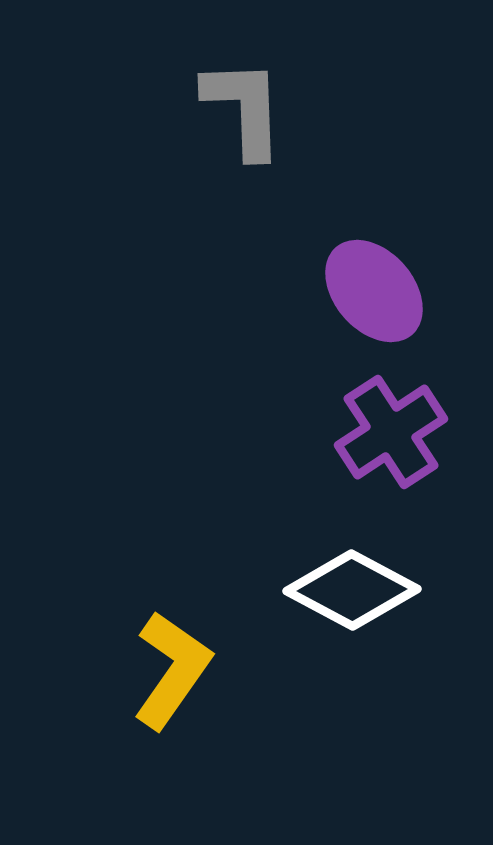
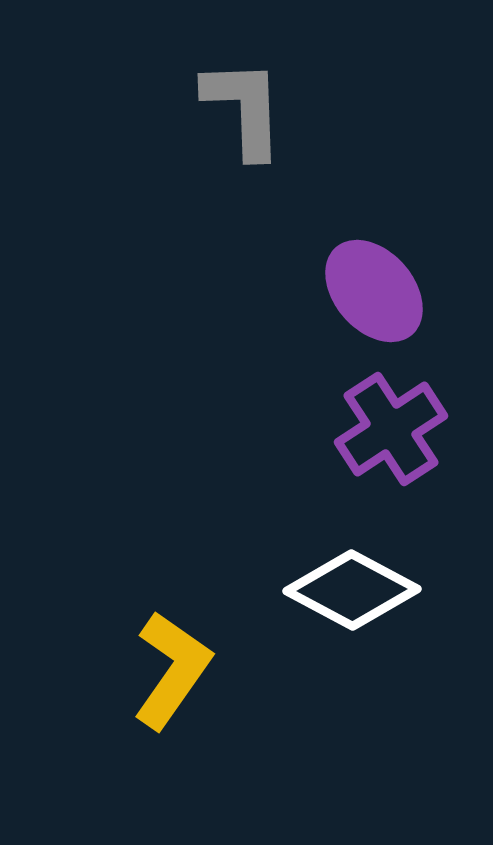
purple cross: moved 3 px up
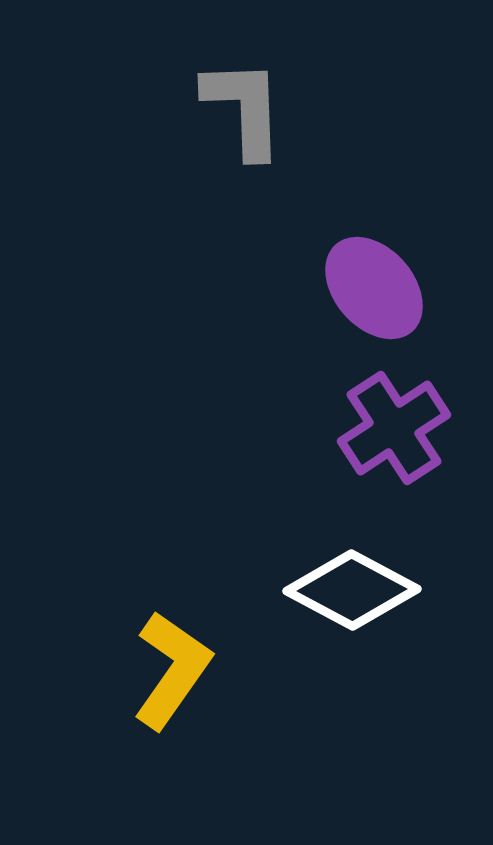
purple ellipse: moved 3 px up
purple cross: moved 3 px right, 1 px up
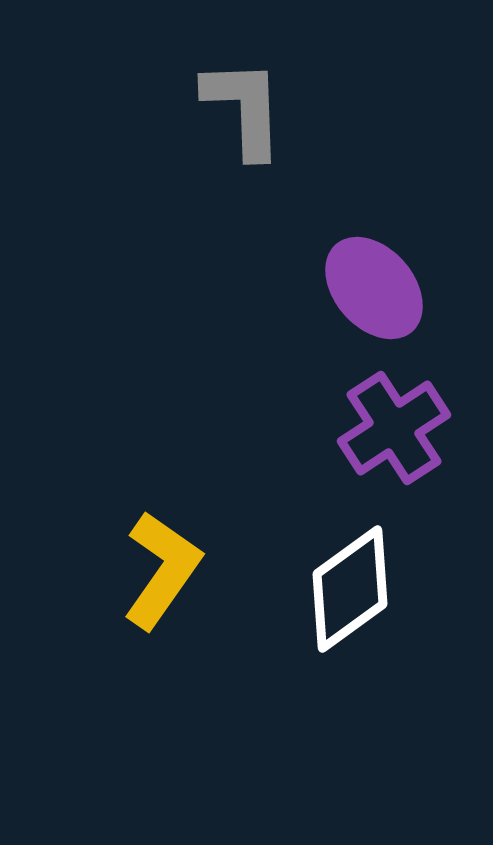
white diamond: moved 2 px left, 1 px up; rotated 64 degrees counterclockwise
yellow L-shape: moved 10 px left, 100 px up
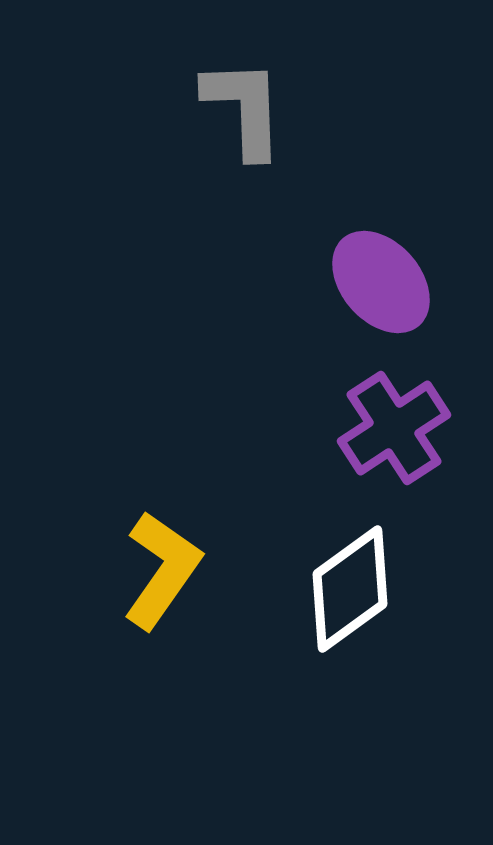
purple ellipse: moved 7 px right, 6 px up
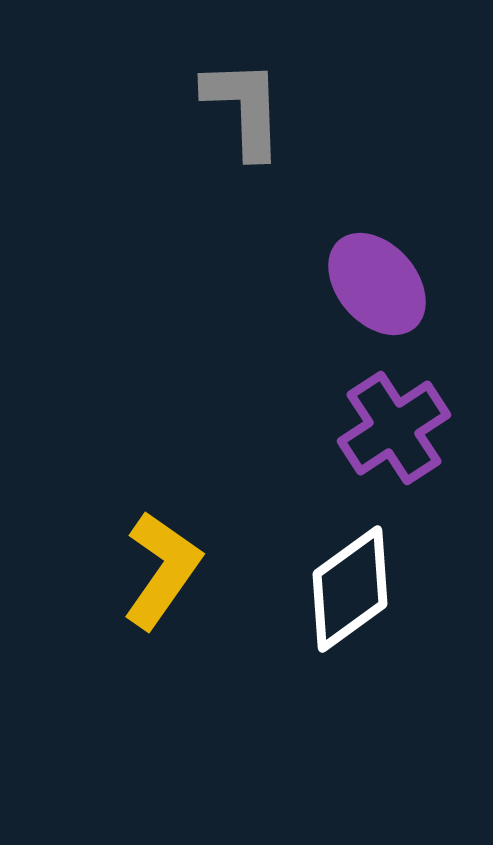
purple ellipse: moved 4 px left, 2 px down
